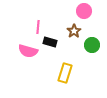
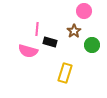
pink line: moved 1 px left, 2 px down
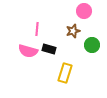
brown star: moved 1 px left; rotated 16 degrees clockwise
black rectangle: moved 1 px left, 7 px down
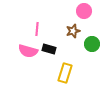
green circle: moved 1 px up
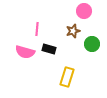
pink semicircle: moved 3 px left, 1 px down
yellow rectangle: moved 2 px right, 4 px down
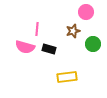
pink circle: moved 2 px right, 1 px down
green circle: moved 1 px right
pink semicircle: moved 5 px up
yellow rectangle: rotated 66 degrees clockwise
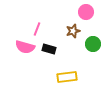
pink line: rotated 16 degrees clockwise
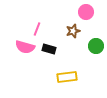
green circle: moved 3 px right, 2 px down
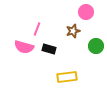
pink semicircle: moved 1 px left
